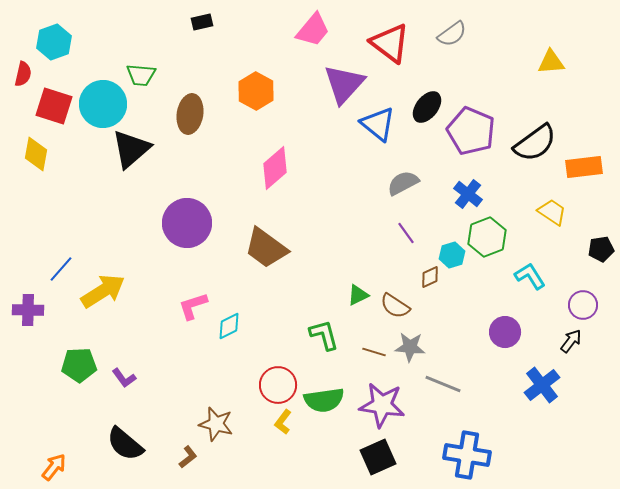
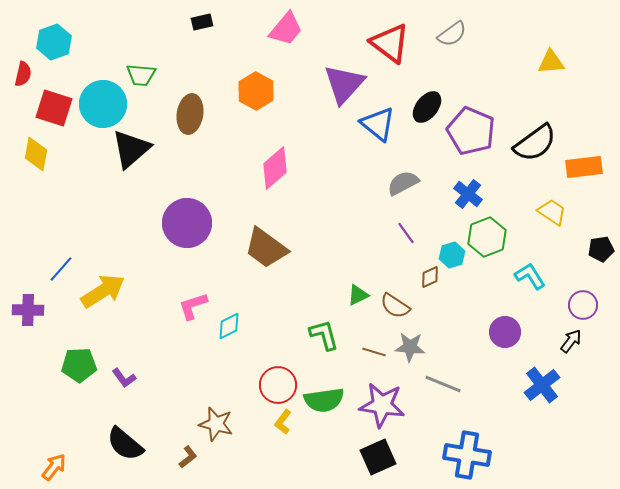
pink trapezoid at (313, 30): moved 27 px left, 1 px up
red square at (54, 106): moved 2 px down
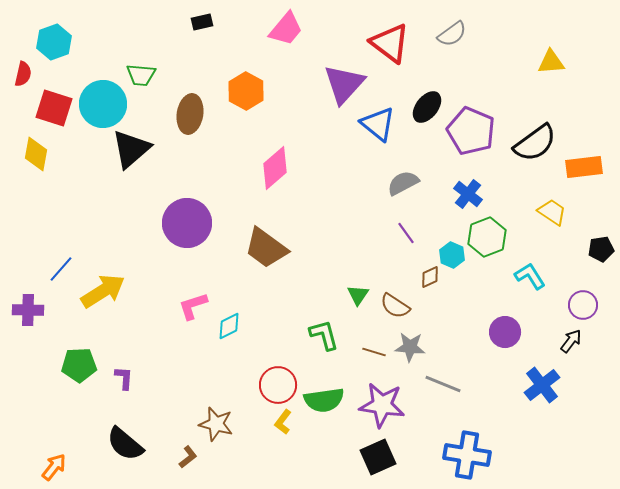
orange hexagon at (256, 91): moved 10 px left
cyan hexagon at (452, 255): rotated 20 degrees counterclockwise
green triangle at (358, 295): rotated 30 degrees counterclockwise
purple L-shape at (124, 378): rotated 140 degrees counterclockwise
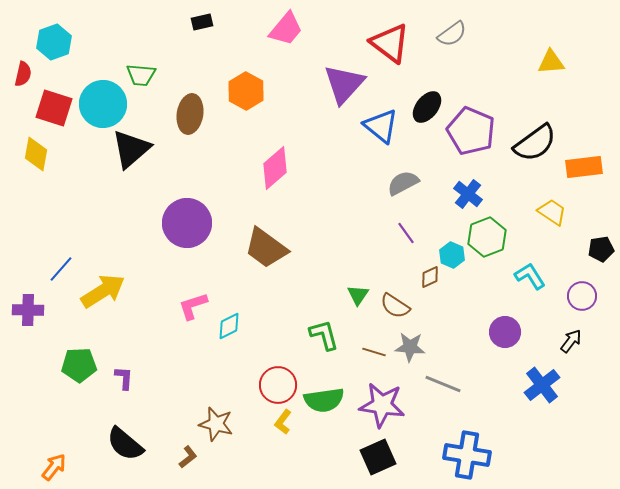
blue triangle at (378, 124): moved 3 px right, 2 px down
purple circle at (583, 305): moved 1 px left, 9 px up
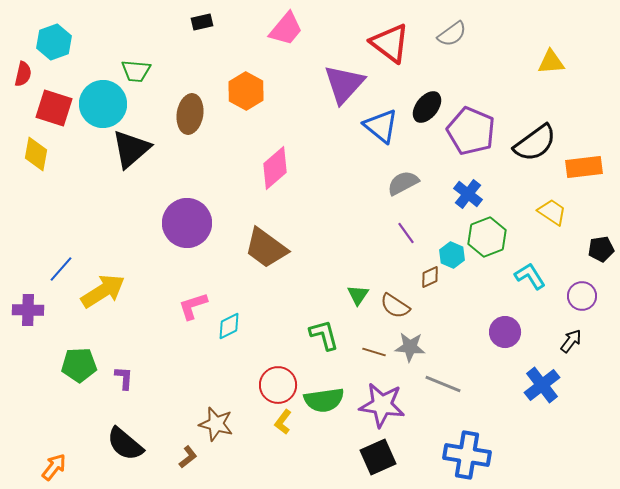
green trapezoid at (141, 75): moved 5 px left, 4 px up
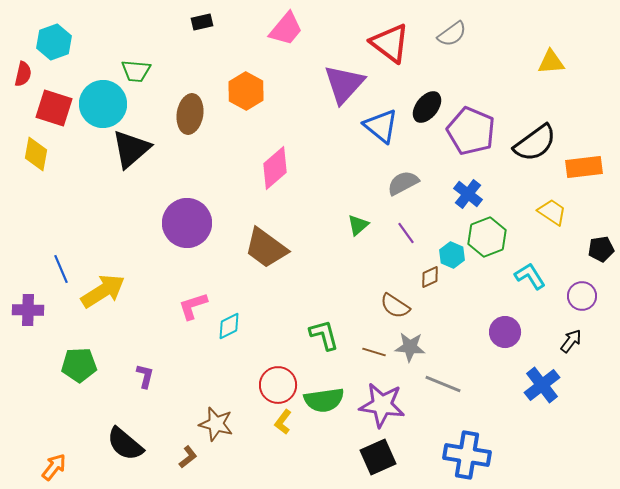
blue line at (61, 269): rotated 64 degrees counterclockwise
green triangle at (358, 295): moved 70 px up; rotated 15 degrees clockwise
purple L-shape at (124, 378): moved 21 px right, 2 px up; rotated 10 degrees clockwise
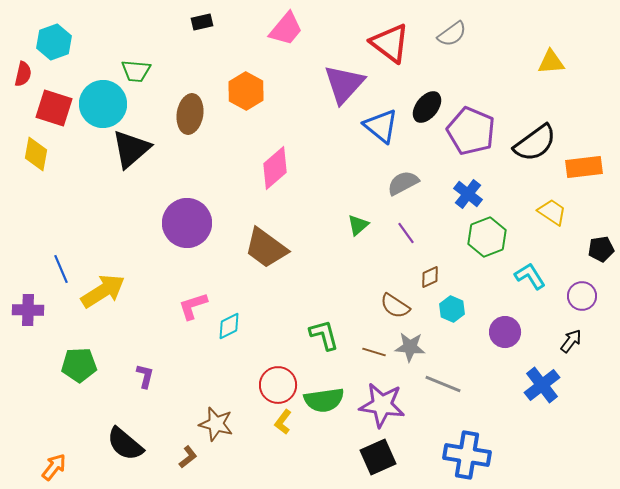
cyan hexagon at (452, 255): moved 54 px down
